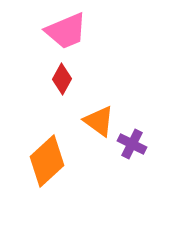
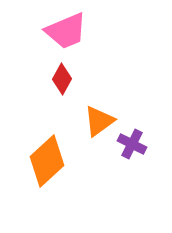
orange triangle: rotated 48 degrees clockwise
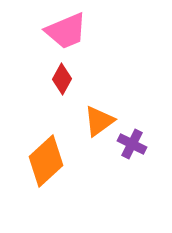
orange diamond: moved 1 px left
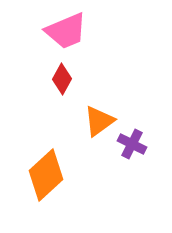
orange diamond: moved 14 px down
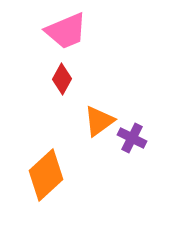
purple cross: moved 6 px up
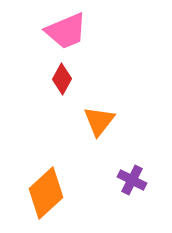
orange triangle: rotated 16 degrees counterclockwise
purple cross: moved 42 px down
orange diamond: moved 18 px down
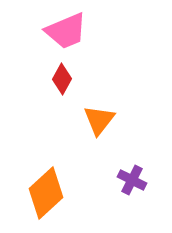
orange triangle: moved 1 px up
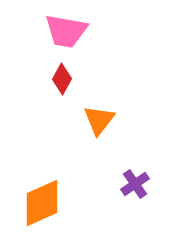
pink trapezoid: rotated 33 degrees clockwise
purple cross: moved 3 px right, 4 px down; rotated 28 degrees clockwise
orange diamond: moved 4 px left, 10 px down; rotated 18 degrees clockwise
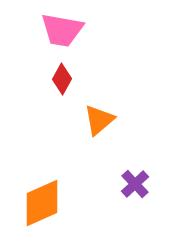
pink trapezoid: moved 4 px left, 1 px up
orange triangle: rotated 12 degrees clockwise
purple cross: rotated 8 degrees counterclockwise
